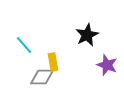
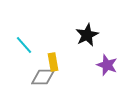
gray diamond: moved 1 px right
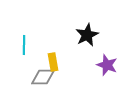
cyan line: rotated 42 degrees clockwise
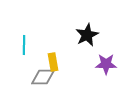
purple star: moved 1 px left, 1 px up; rotated 20 degrees counterclockwise
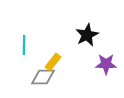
yellow rectangle: rotated 48 degrees clockwise
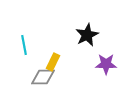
cyan line: rotated 12 degrees counterclockwise
yellow rectangle: rotated 12 degrees counterclockwise
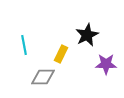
yellow rectangle: moved 8 px right, 8 px up
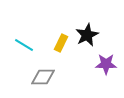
cyan line: rotated 48 degrees counterclockwise
yellow rectangle: moved 11 px up
